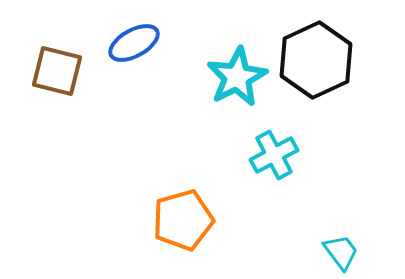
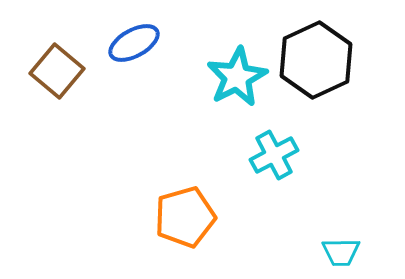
brown square: rotated 26 degrees clockwise
orange pentagon: moved 2 px right, 3 px up
cyan trapezoid: rotated 126 degrees clockwise
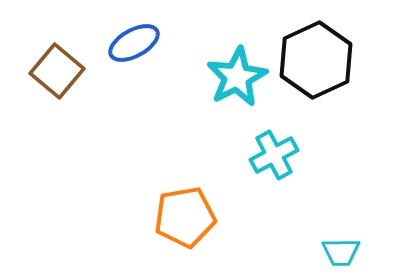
orange pentagon: rotated 6 degrees clockwise
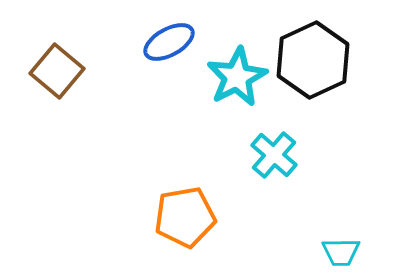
blue ellipse: moved 35 px right, 1 px up
black hexagon: moved 3 px left
cyan cross: rotated 21 degrees counterclockwise
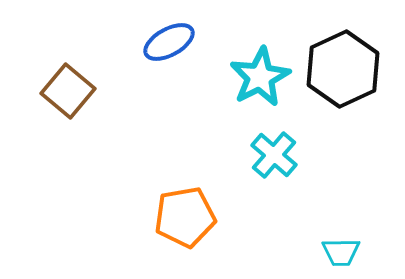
black hexagon: moved 30 px right, 9 px down
brown square: moved 11 px right, 20 px down
cyan star: moved 23 px right
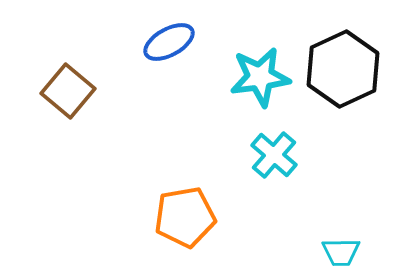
cyan star: rotated 20 degrees clockwise
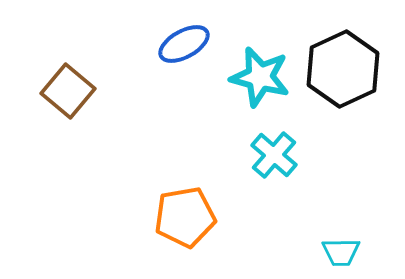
blue ellipse: moved 15 px right, 2 px down
cyan star: rotated 22 degrees clockwise
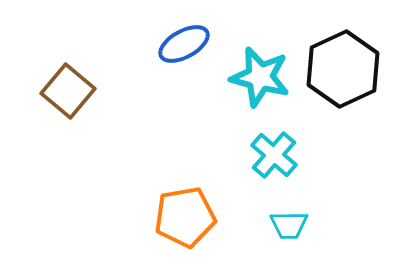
cyan trapezoid: moved 52 px left, 27 px up
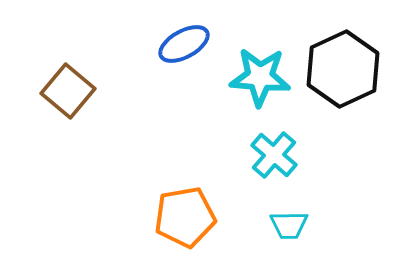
cyan star: rotated 10 degrees counterclockwise
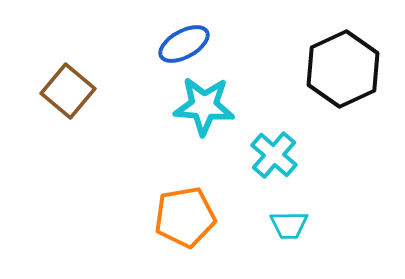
cyan star: moved 56 px left, 29 px down
